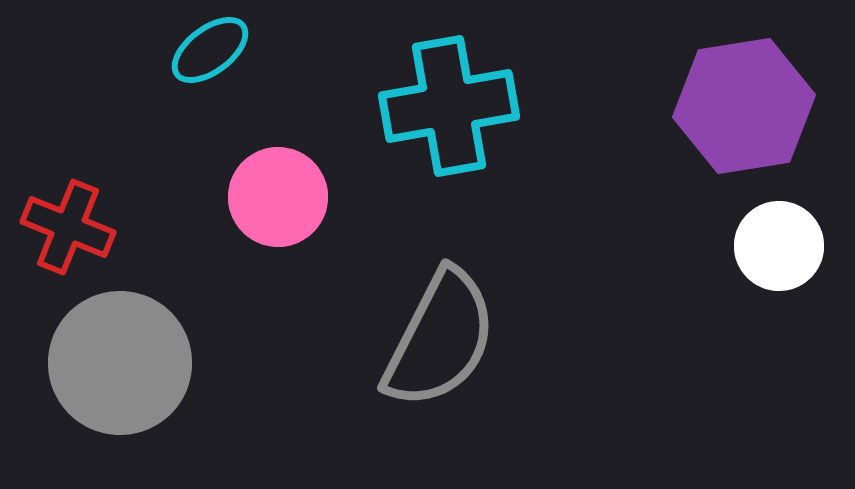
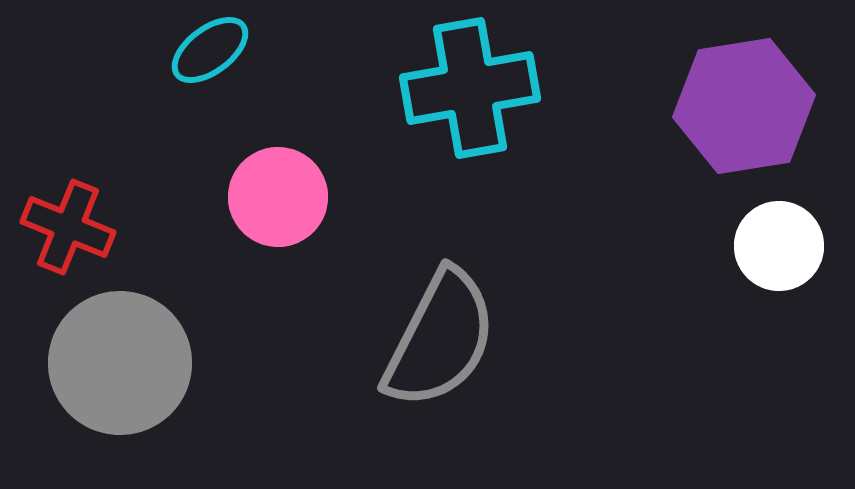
cyan cross: moved 21 px right, 18 px up
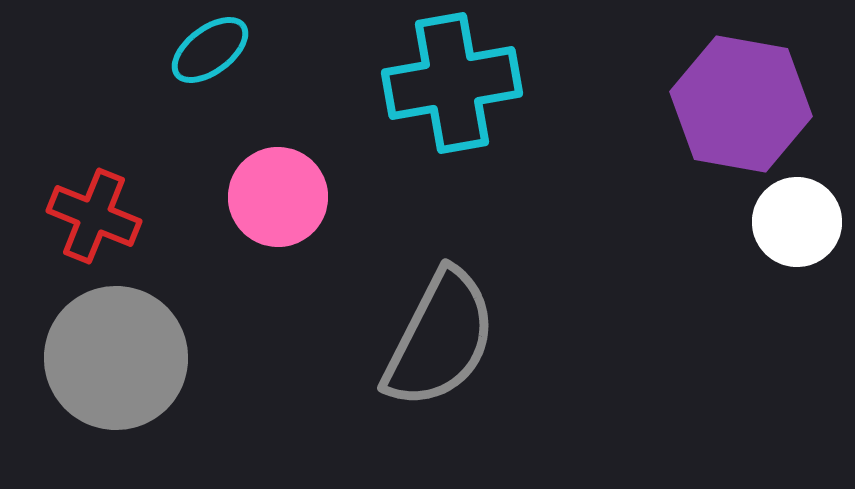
cyan cross: moved 18 px left, 5 px up
purple hexagon: moved 3 px left, 2 px up; rotated 19 degrees clockwise
red cross: moved 26 px right, 11 px up
white circle: moved 18 px right, 24 px up
gray circle: moved 4 px left, 5 px up
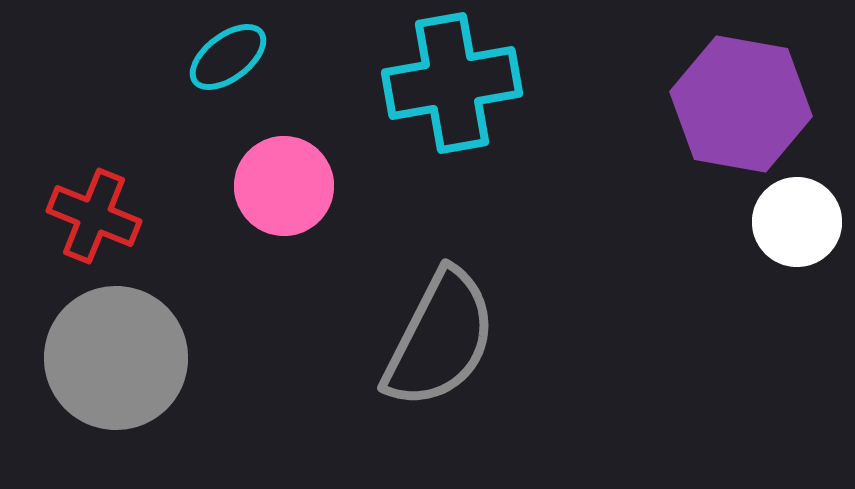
cyan ellipse: moved 18 px right, 7 px down
pink circle: moved 6 px right, 11 px up
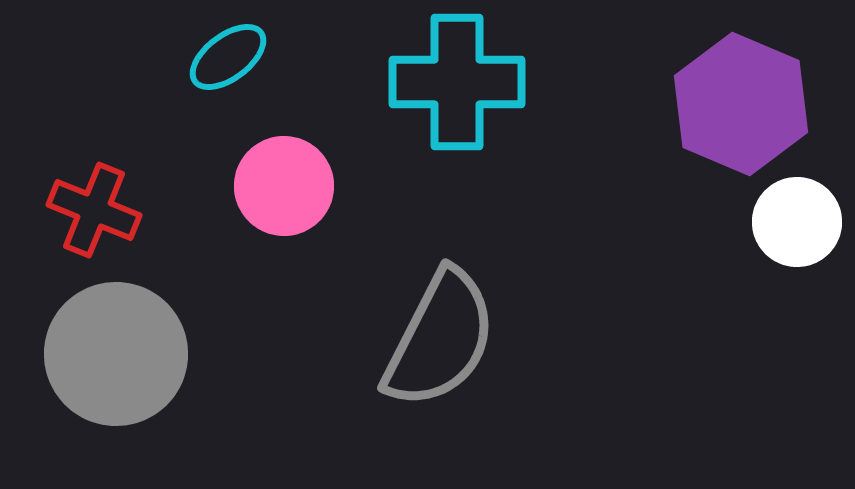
cyan cross: moved 5 px right, 1 px up; rotated 10 degrees clockwise
purple hexagon: rotated 13 degrees clockwise
red cross: moved 6 px up
gray circle: moved 4 px up
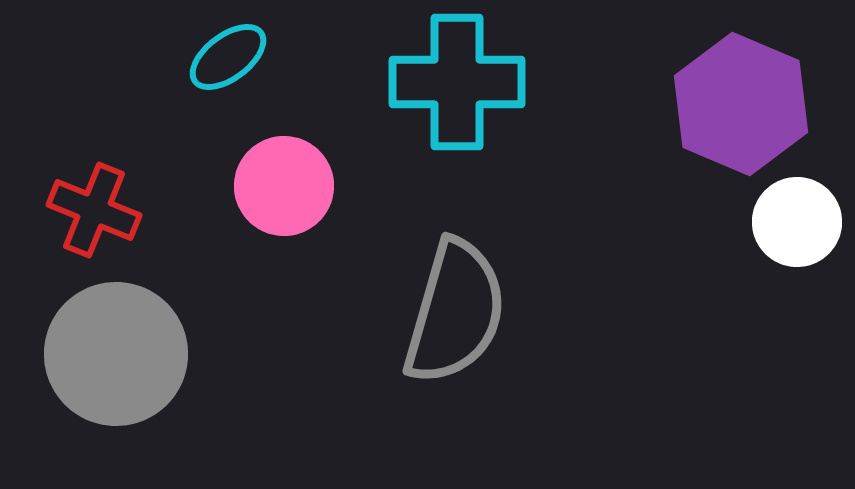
gray semicircle: moved 15 px right, 27 px up; rotated 11 degrees counterclockwise
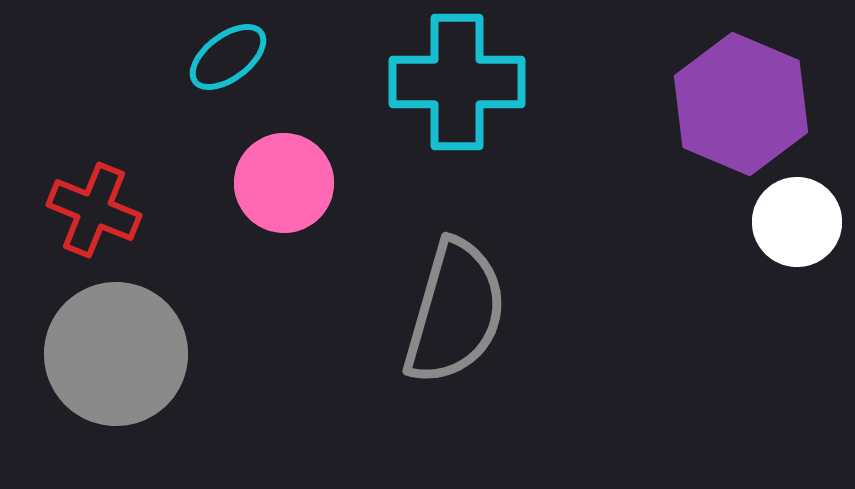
pink circle: moved 3 px up
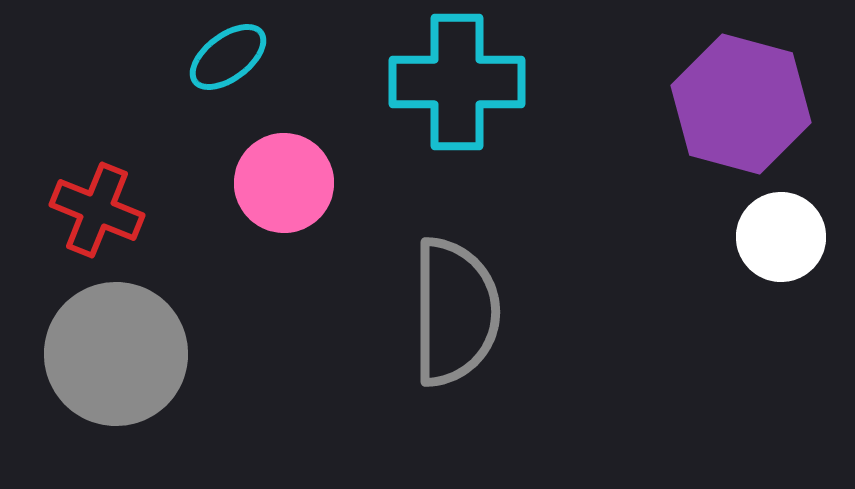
purple hexagon: rotated 8 degrees counterclockwise
red cross: moved 3 px right
white circle: moved 16 px left, 15 px down
gray semicircle: rotated 16 degrees counterclockwise
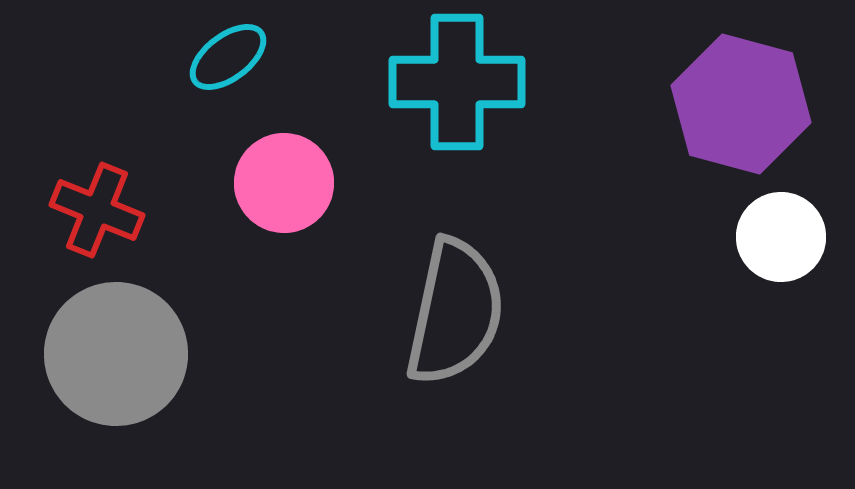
gray semicircle: rotated 12 degrees clockwise
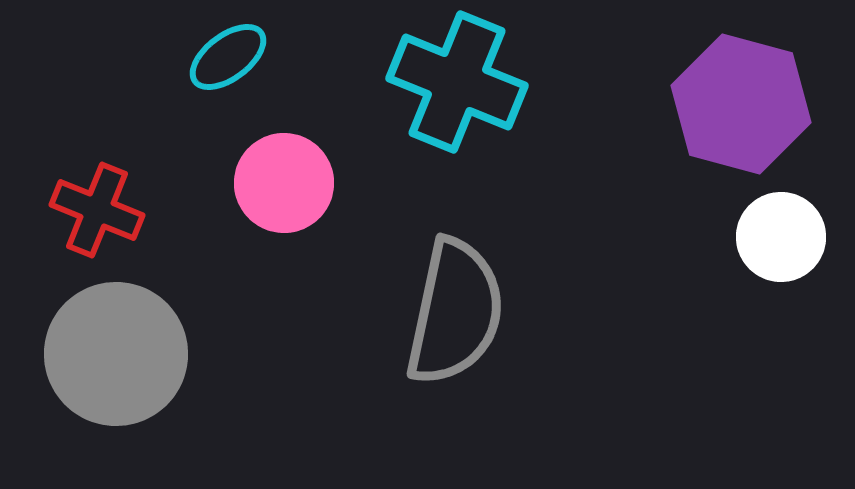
cyan cross: rotated 22 degrees clockwise
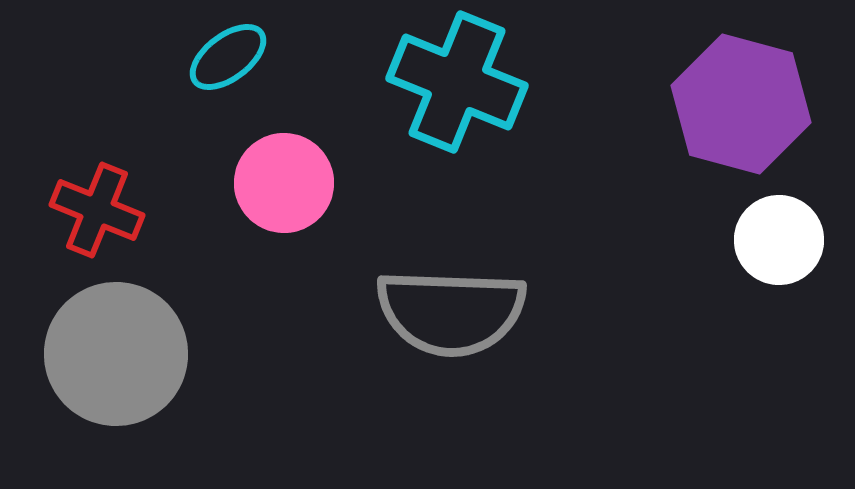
white circle: moved 2 px left, 3 px down
gray semicircle: moved 4 px left; rotated 80 degrees clockwise
